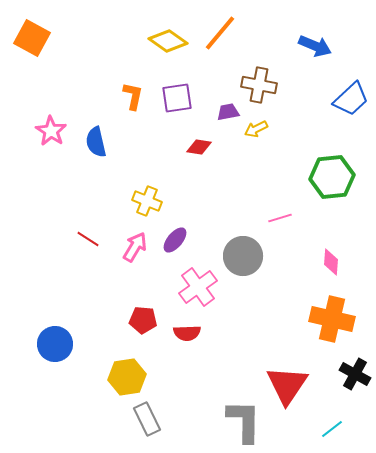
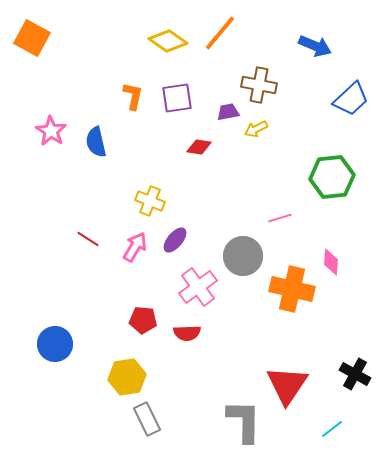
yellow cross: moved 3 px right
orange cross: moved 40 px left, 30 px up
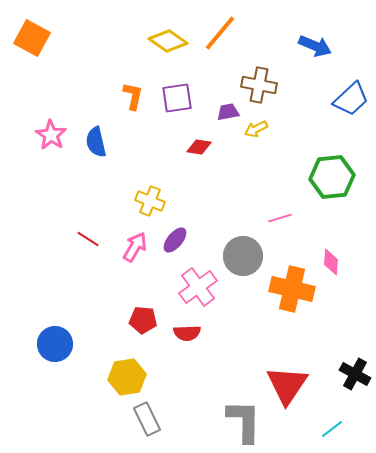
pink star: moved 4 px down
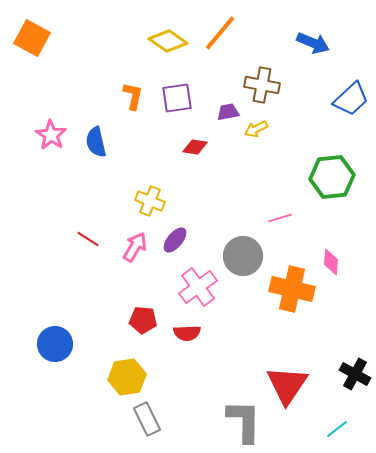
blue arrow: moved 2 px left, 3 px up
brown cross: moved 3 px right
red diamond: moved 4 px left
cyan line: moved 5 px right
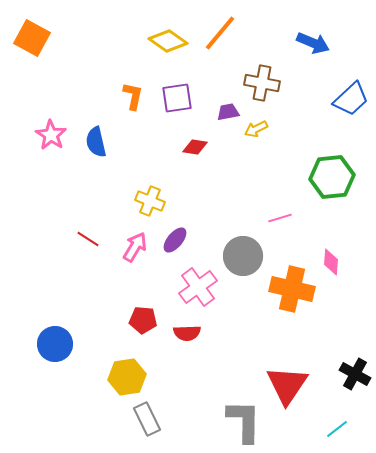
brown cross: moved 2 px up
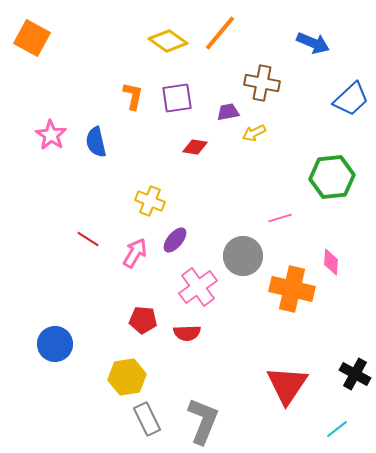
yellow arrow: moved 2 px left, 4 px down
pink arrow: moved 6 px down
gray L-shape: moved 41 px left; rotated 21 degrees clockwise
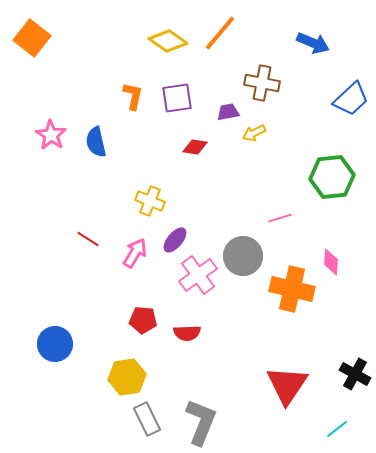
orange square: rotated 9 degrees clockwise
pink cross: moved 12 px up
gray L-shape: moved 2 px left, 1 px down
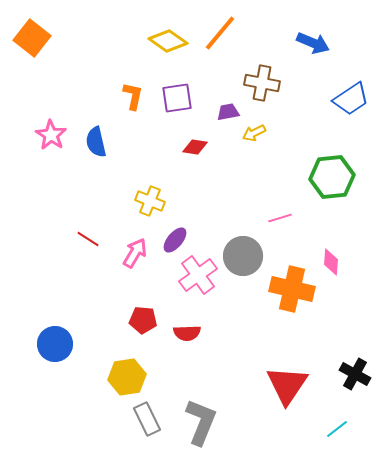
blue trapezoid: rotated 9 degrees clockwise
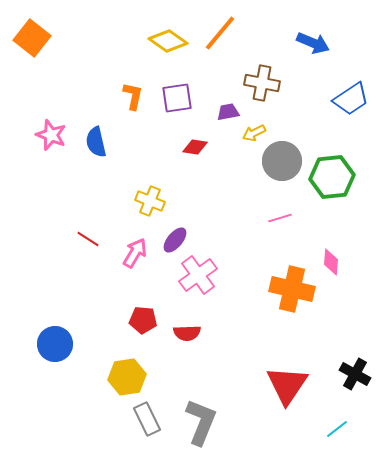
pink star: rotated 12 degrees counterclockwise
gray circle: moved 39 px right, 95 px up
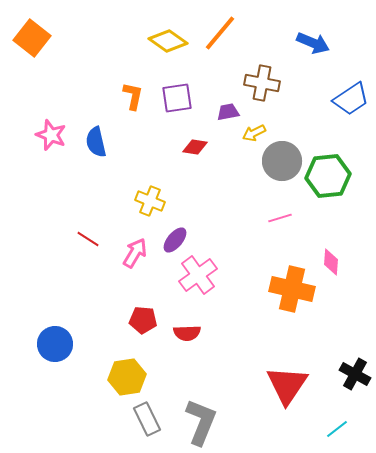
green hexagon: moved 4 px left, 1 px up
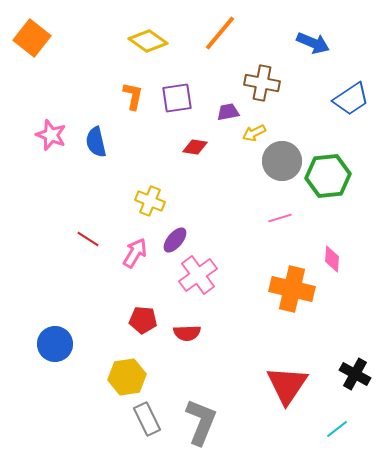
yellow diamond: moved 20 px left
pink diamond: moved 1 px right, 3 px up
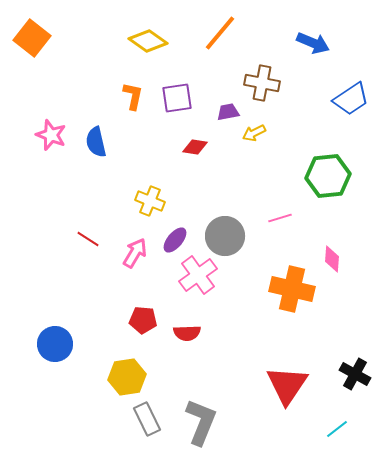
gray circle: moved 57 px left, 75 px down
